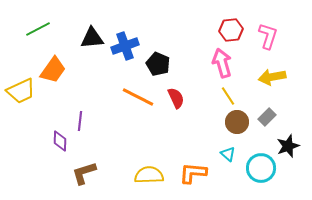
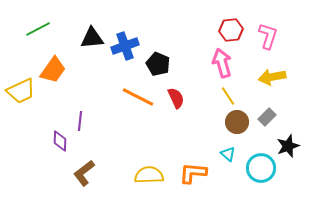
brown L-shape: rotated 20 degrees counterclockwise
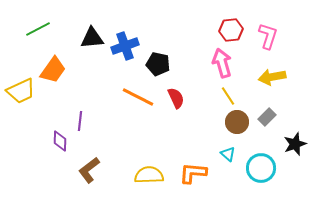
black pentagon: rotated 10 degrees counterclockwise
black star: moved 7 px right, 2 px up
brown L-shape: moved 5 px right, 3 px up
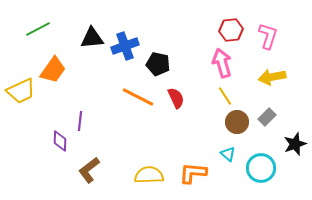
yellow line: moved 3 px left
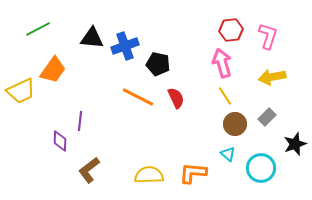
black triangle: rotated 10 degrees clockwise
brown circle: moved 2 px left, 2 px down
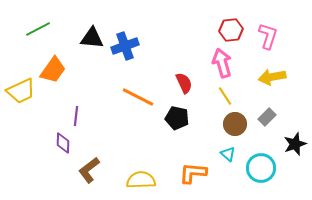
black pentagon: moved 19 px right, 54 px down
red semicircle: moved 8 px right, 15 px up
purple line: moved 4 px left, 5 px up
purple diamond: moved 3 px right, 2 px down
yellow semicircle: moved 8 px left, 5 px down
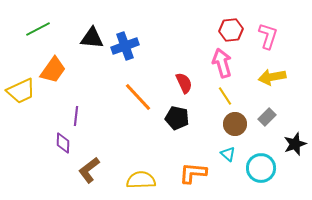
orange line: rotated 20 degrees clockwise
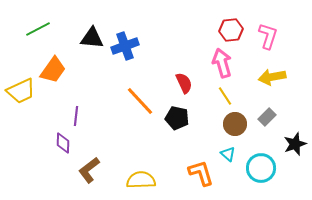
orange line: moved 2 px right, 4 px down
orange L-shape: moved 8 px right; rotated 68 degrees clockwise
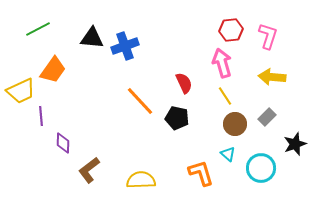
yellow arrow: rotated 16 degrees clockwise
purple line: moved 35 px left; rotated 12 degrees counterclockwise
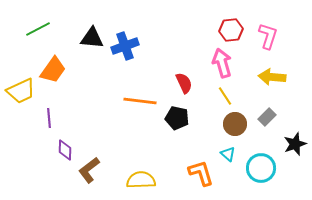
orange line: rotated 40 degrees counterclockwise
purple line: moved 8 px right, 2 px down
purple diamond: moved 2 px right, 7 px down
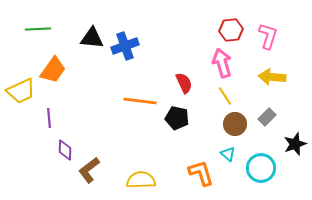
green line: rotated 25 degrees clockwise
